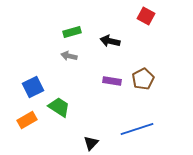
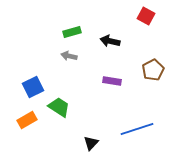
brown pentagon: moved 10 px right, 9 px up
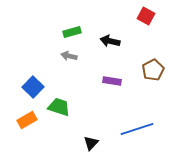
blue square: rotated 20 degrees counterclockwise
green trapezoid: rotated 15 degrees counterclockwise
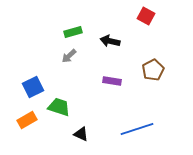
green rectangle: moved 1 px right
gray arrow: rotated 56 degrees counterclockwise
blue square: rotated 20 degrees clockwise
black triangle: moved 10 px left, 9 px up; rotated 49 degrees counterclockwise
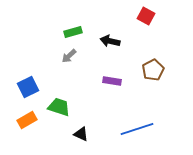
blue square: moved 5 px left
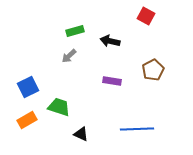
green rectangle: moved 2 px right, 1 px up
blue line: rotated 16 degrees clockwise
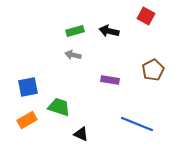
black arrow: moved 1 px left, 10 px up
gray arrow: moved 4 px right, 1 px up; rotated 56 degrees clockwise
purple rectangle: moved 2 px left, 1 px up
blue square: rotated 15 degrees clockwise
blue line: moved 5 px up; rotated 24 degrees clockwise
